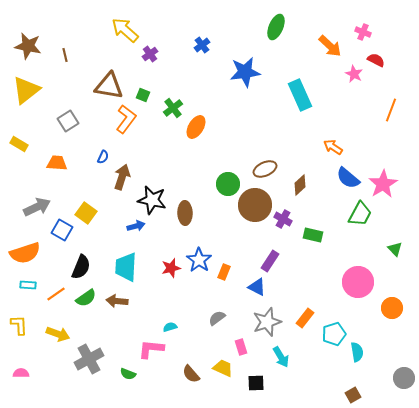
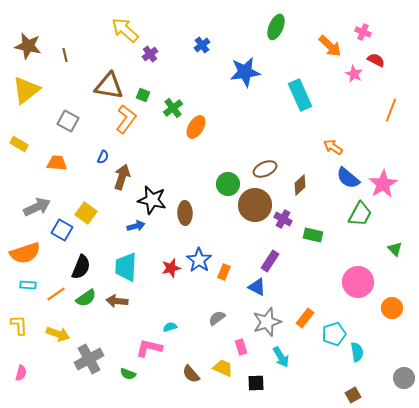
gray square at (68, 121): rotated 30 degrees counterclockwise
pink L-shape at (151, 349): moved 2 px left, 1 px up; rotated 8 degrees clockwise
pink semicircle at (21, 373): rotated 105 degrees clockwise
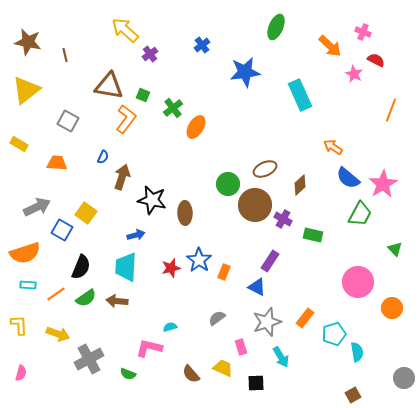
brown star at (28, 46): moved 4 px up
blue arrow at (136, 226): moved 9 px down
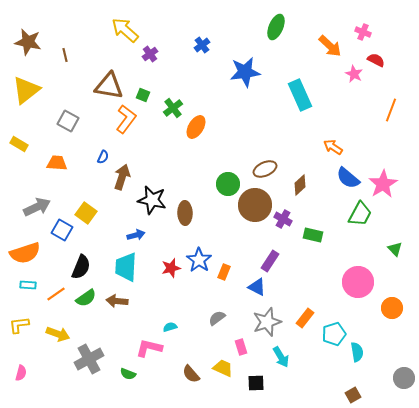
yellow L-shape at (19, 325): rotated 95 degrees counterclockwise
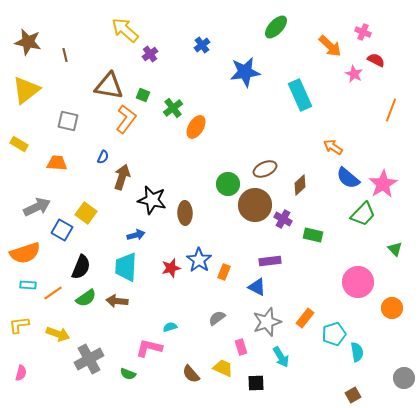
green ellipse at (276, 27): rotated 20 degrees clockwise
gray square at (68, 121): rotated 15 degrees counterclockwise
green trapezoid at (360, 214): moved 3 px right; rotated 16 degrees clockwise
purple rectangle at (270, 261): rotated 50 degrees clockwise
orange line at (56, 294): moved 3 px left, 1 px up
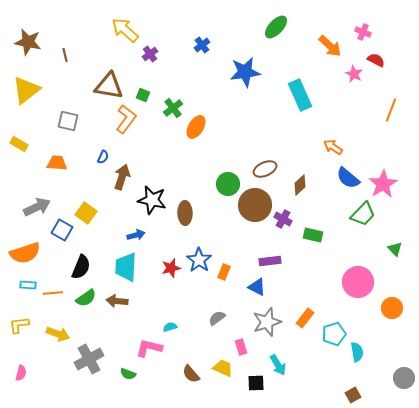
orange line at (53, 293): rotated 30 degrees clockwise
cyan arrow at (281, 357): moved 3 px left, 8 px down
